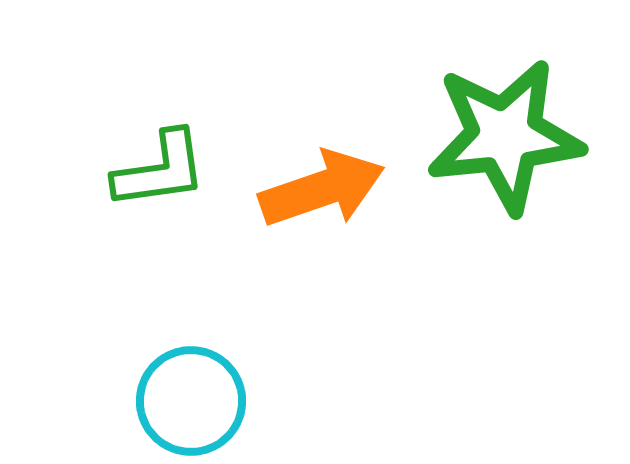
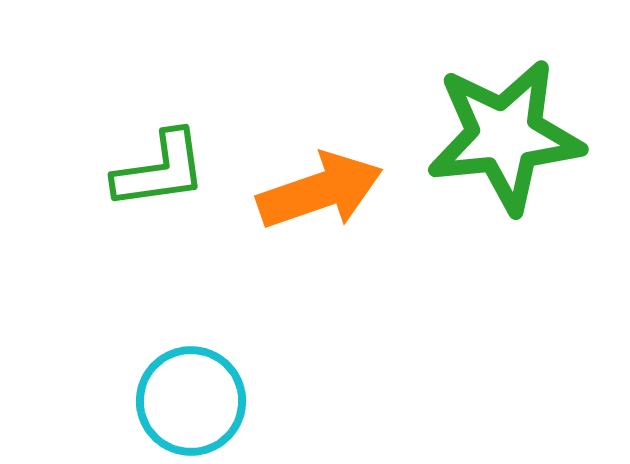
orange arrow: moved 2 px left, 2 px down
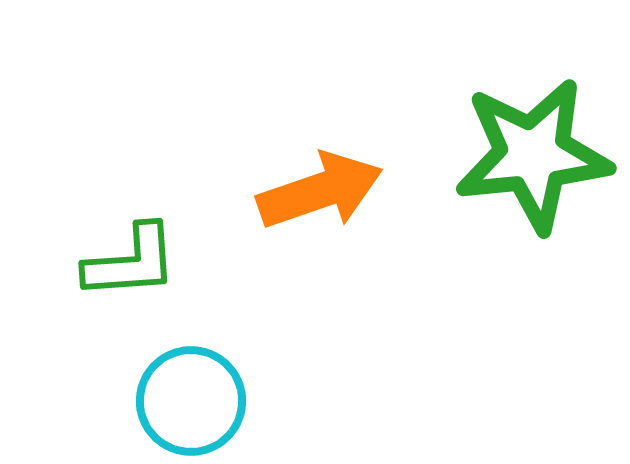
green star: moved 28 px right, 19 px down
green L-shape: moved 29 px left, 92 px down; rotated 4 degrees clockwise
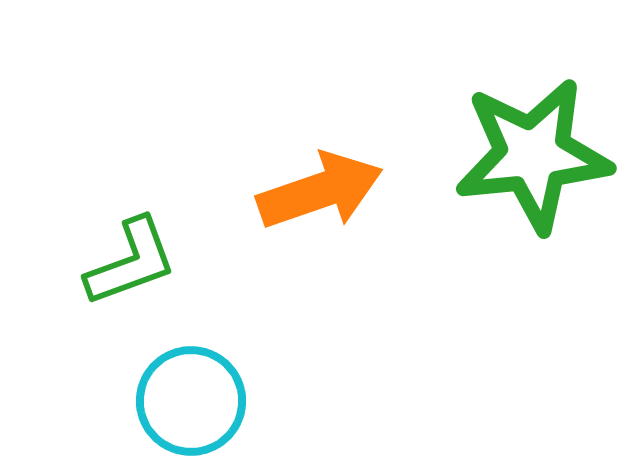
green L-shape: rotated 16 degrees counterclockwise
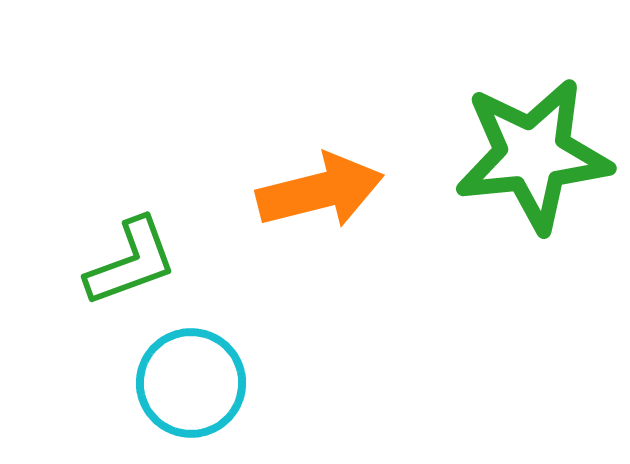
orange arrow: rotated 5 degrees clockwise
cyan circle: moved 18 px up
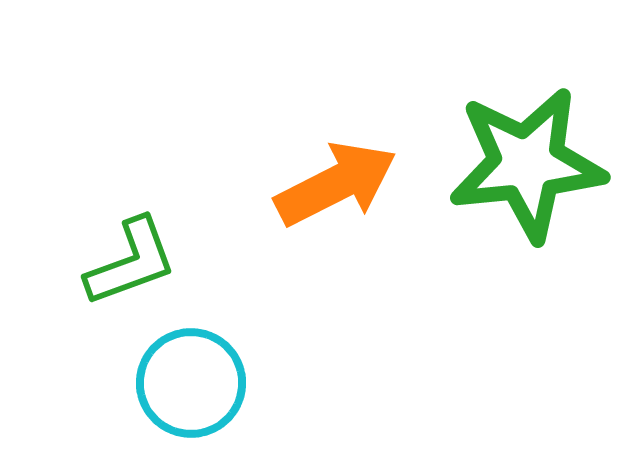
green star: moved 6 px left, 9 px down
orange arrow: moved 16 px right, 7 px up; rotated 13 degrees counterclockwise
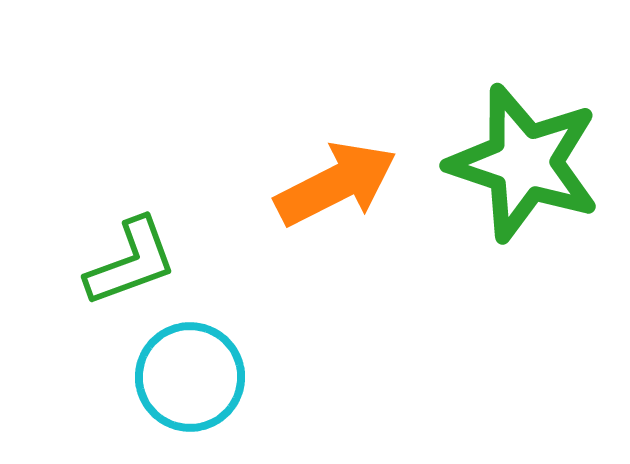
green star: moved 3 px left, 1 px up; rotated 24 degrees clockwise
cyan circle: moved 1 px left, 6 px up
